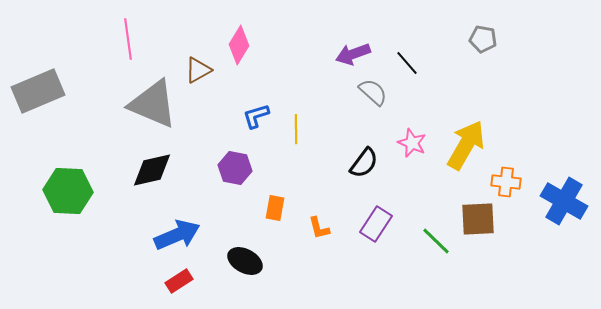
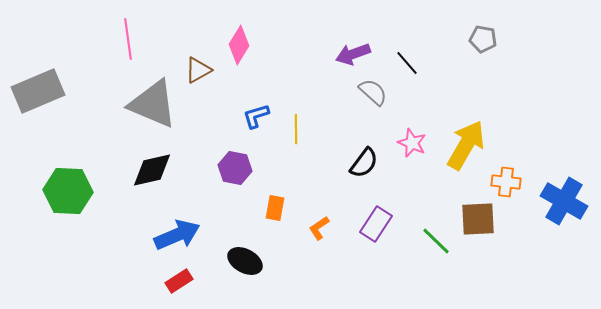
orange L-shape: rotated 70 degrees clockwise
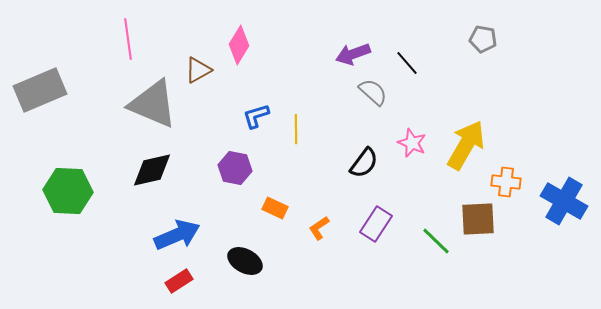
gray rectangle: moved 2 px right, 1 px up
orange rectangle: rotated 75 degrees counterclockwise
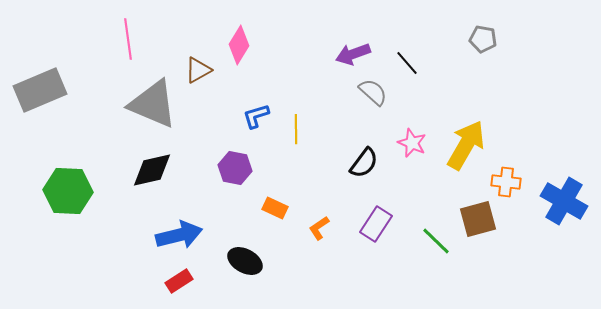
brown square: rotated 12 degrees counterclockwise
blue arrow: moved 2 px right; rotated 9 degrees clockwise
